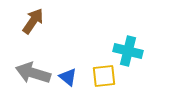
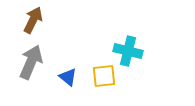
brown arrow: moved 1 px up; rotated 8 degrees counterclockwise
gray arrow: moved 2 px left, 11 px up; rotated 96 degrees clockwise
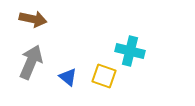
brown arrow: moved 1 px up; rotated 76 degrees clockwise
cyan cross: moved 2 px right
yellow square: rotated 25 degrees clockwise
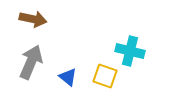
yellow square: moved 1 px right
